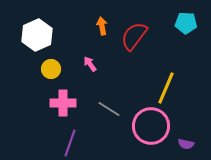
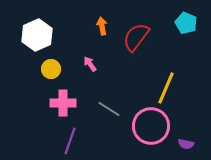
cyan pentagon: rotated 20 degrees clockwise
red semicircle: moved 2 px right, 1 px down
purple line: moved 2 px up
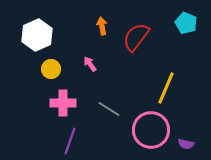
pink circle: moved 4 px down
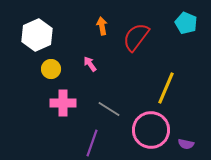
purple line: moved 22 px right, 2 px down
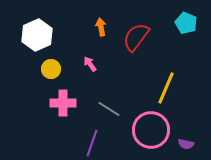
orange arrow: moved 1 px left, 1 px down
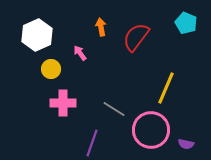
pink arrow: moved 10 px left, 11 px up
gray line: moved 5 px right
